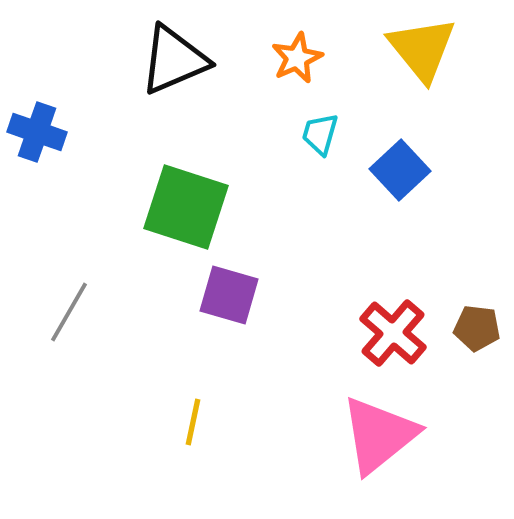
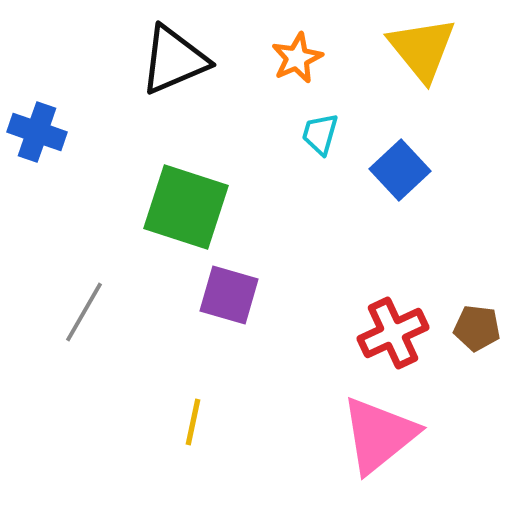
gray line: moved 15 px right
red cross: rotated 24 degrees clockwise
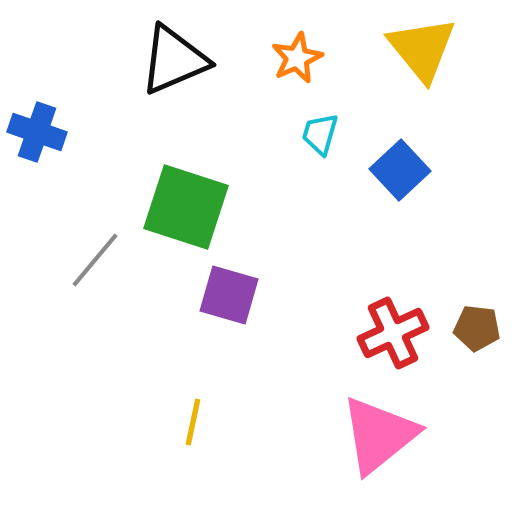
gray line: moved 11 px right, 52 px up; rotated 10 degrees clockwise
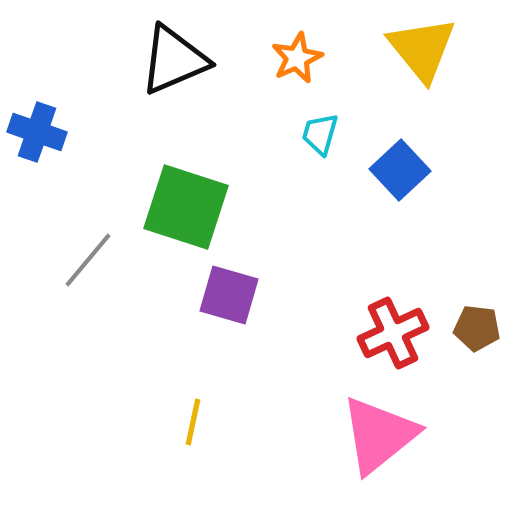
gray line: moved 7 px left
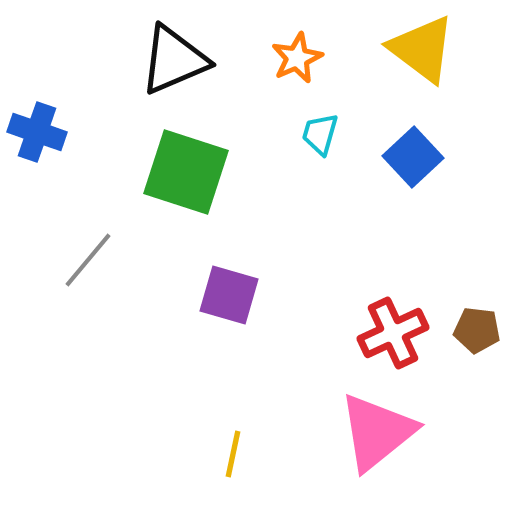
yellow triangle: rotated 14 degrees counterclockwise
blue square: moved 13 px right, 13 px up
green square: moved 35 px up
brown pentagon: moved 2 px down
yellow line: moved 40 px right, 32 px down
pink triangle: moved 2 px left, 3 px up
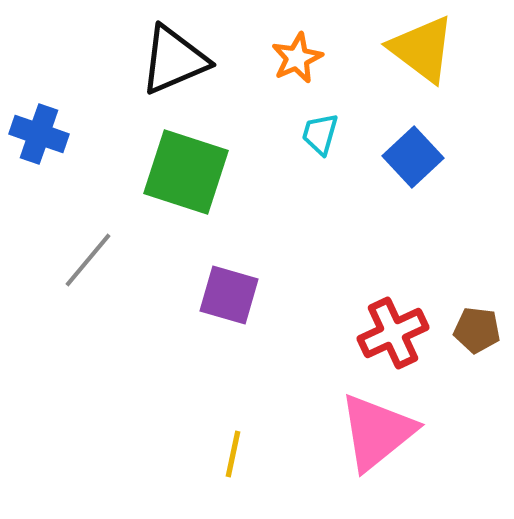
blue cross: moved 2 px right, 2 px down
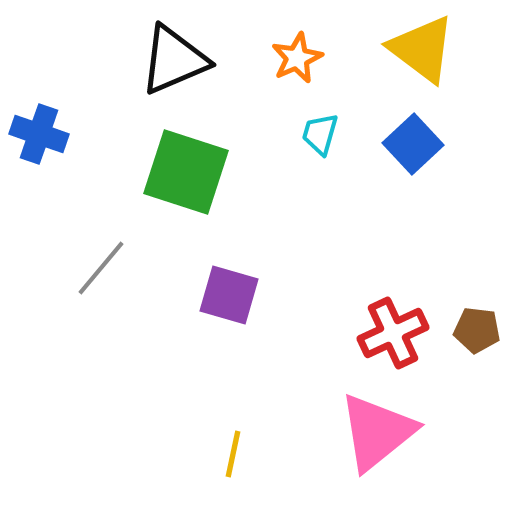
blue square: moved 13 px up
gray line: moved 13 px right, 8 px down
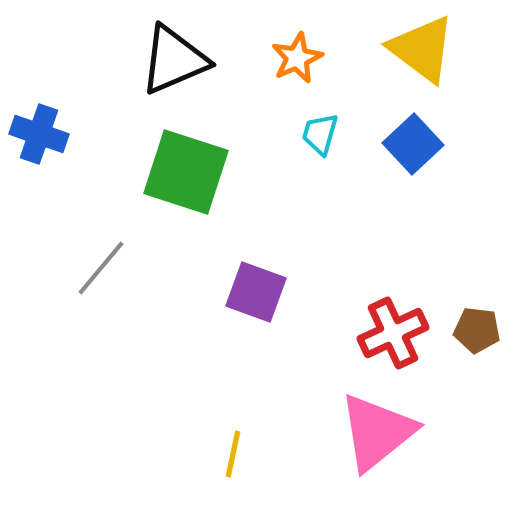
purple square: moved 27 px right, 3 px up; rotated 4 degrees clockwise
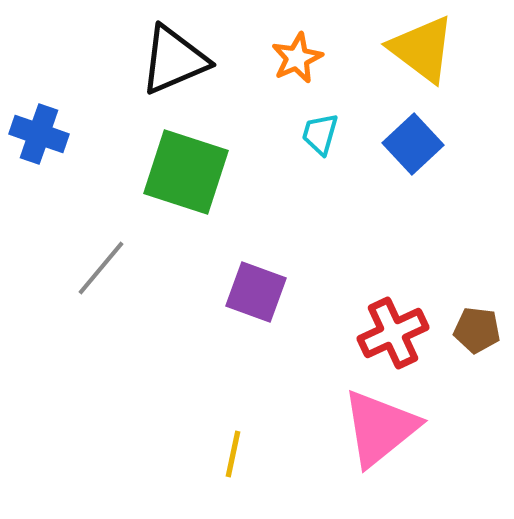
pink triangle: moved 3 px right, 4 px up
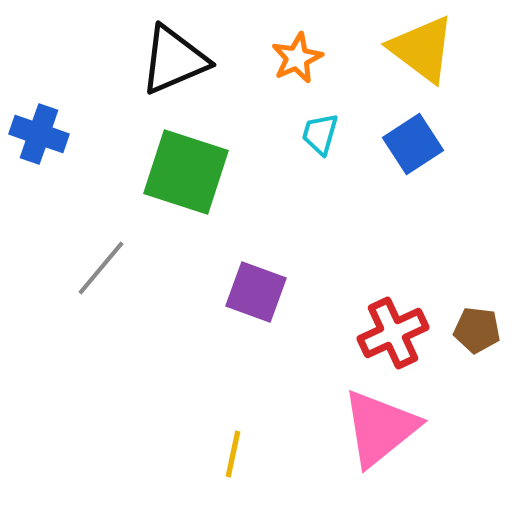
blue square: rotated 10 degrees clockwise
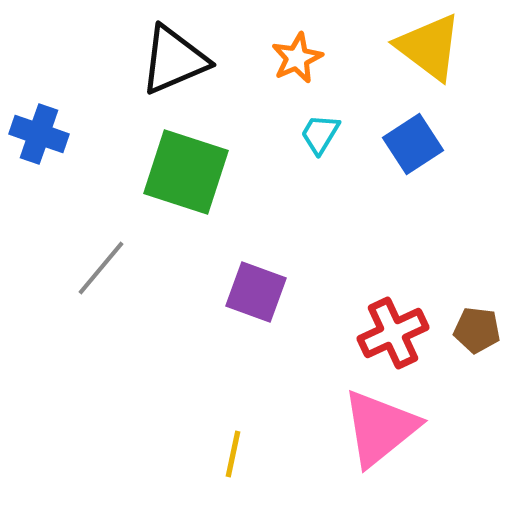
yellow triangle: moved 7 px right, 2 px up
cyan trapezoid: rotated 15 degrees clockwise
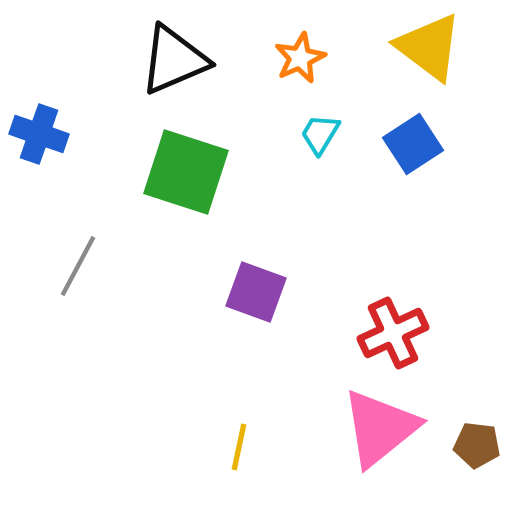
orange star: moved 3 px right
gray line: moved 23 px left, 2 px up; rotated 12 degrees counterclockwise
brown pentagon: moved 115 px down
yellow line: moved 6 px right, 7 px up
